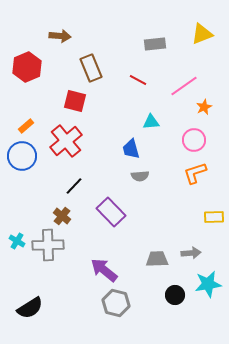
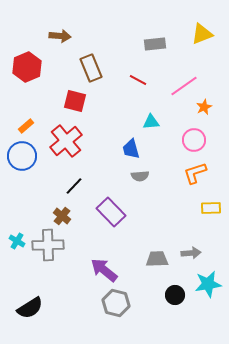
yellow rectangle: moved 3 px left, 9 px up
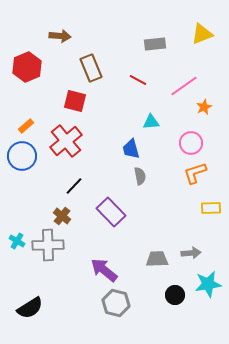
pink circle: moved 3 px left, 3 px down
gray semicircle: rotated 96 degrees counterclockwise
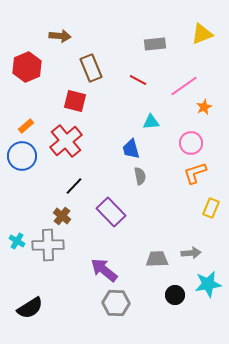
yellow rectangle: rotated 66 degrees counterclockwise
gray hexagon: rotated 12 degrees counterclockwise
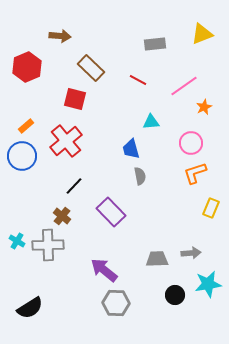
brown rectangle: rotated 24 degrees counterclockwise
red square: moved 2 px up
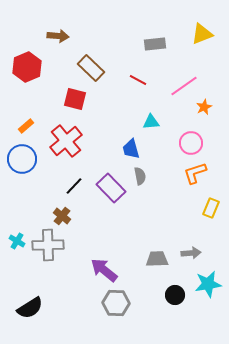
brown arrow: moved 2 px left
blue circle: moved 3 px down
purple rectangle: moved 24 px up
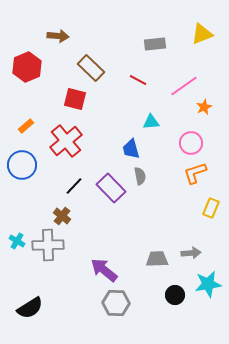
blue circle: moved 6 px down
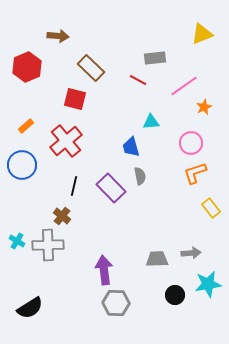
gray rectangle: moved 14 px down
blue trapezoid: moved 2 px up
black line: rotated 30 degrees counterclockwise
yellow rectangle: rotated 60 degrees counterclockwise
purple arrow: rotated 44 degrees clockwise
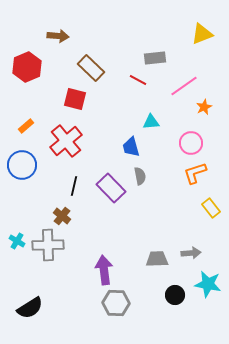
cyan star: rotated 20 degrees clockwise
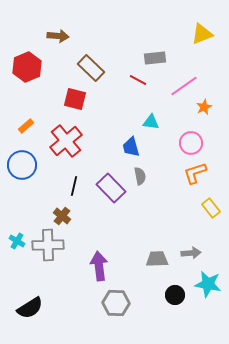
cyan triangle: rotated 12 degrees clockwise
purple arrow: moved 5 px left, 4 px up
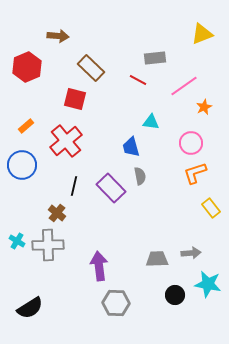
brown cross: moved 5 px left, 3 px up
